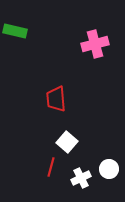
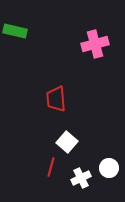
white circle: moved 1 px up
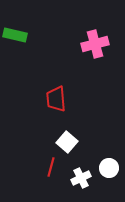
green rectangle: moved 4 px down
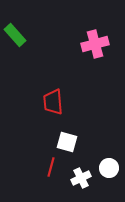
green rectangle: rotated 35 degrees clockwise
red trapezoid: moved 3 px left, 3 px down
white square: rotated 25 degrees counterclockwise
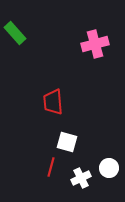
green rectangle: moved 2 px up
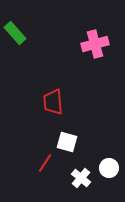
red line: moved 6 px left, 4 px up; rotated 18 degrees clockwise
white cross: rotated 24 degrees counterclockwise
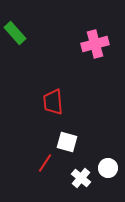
white circle: moved 1 px left
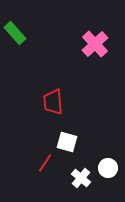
pink cross: rotated 28 degrees counterclockwise
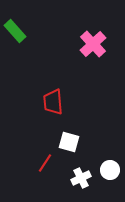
green rectangle: moved 2 px up
pink cross: moved 2 px left
white square: moved 2 px right
white circle: moved 2 px right, 2 px down
white cross: rotated 24 degrees clockwise
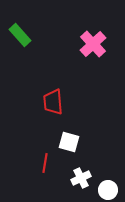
green rectangle: moved 5 px right, 4 px down
red line: rotated 24 degrees counterclockwise
white circle: moved 2 px left, 20 px down
